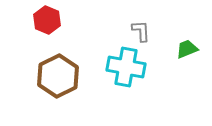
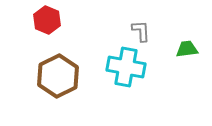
green trapezoid: rotated 15 degrees clockwise
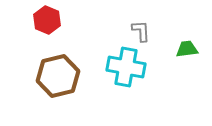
brown hexagon: rotated 12 degrees clockwise
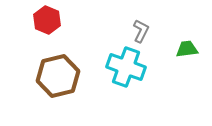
gray L-shape: rotated 30 degrees clockwise
cyan cross: rotated 9 degrees clockwise
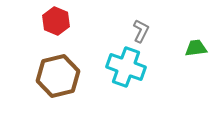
red hexagon: moved 9 px right, 1 px down
green trapezoid: moved 9 px right, 1 px up
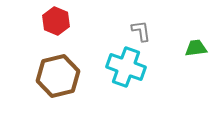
gray L-shape: rotated 35 degrees counterclockwise
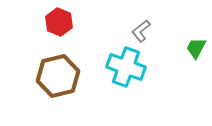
red hexagon: moved 3 px right, 1 px down
gray L-shape: rotated 120 degrees counterclockwise
green trapezoid: rotated 55 degrees counterclockwise
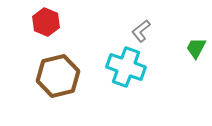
red hexagon: moved 13 px left
